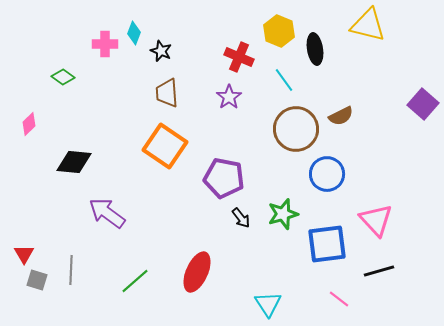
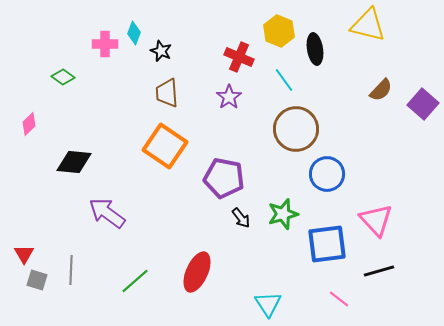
brown semicircle: moved 40 px right, 26 px up; rotated 20 degrees counterclockwise
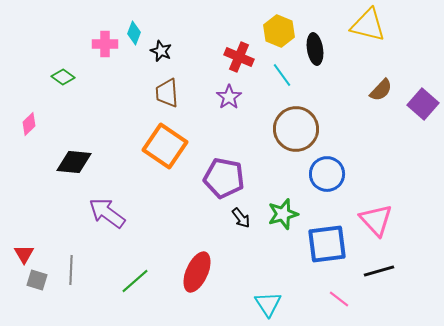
cyan line: moved 2 px left, 5 px up
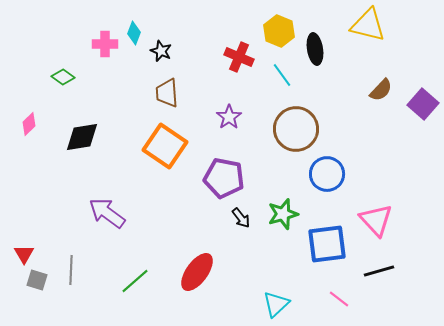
purple star: moved 20 px down
black diamond: moved 8 px right, 25 px up; rotated 15 degrees counterclockwise
red ellipse: rotated 12 degrees clockwise
cyan triangle: moved 8 px right; rotated 20 degrees clockwise
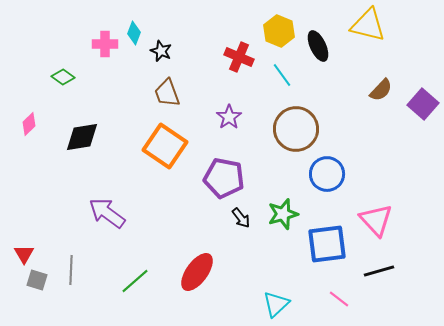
black ellipse: moved 3 px right, 3 px up; rotated 16 degrees counterclockwise
brown trapezoid: rotated 16 degrees counterclockwise
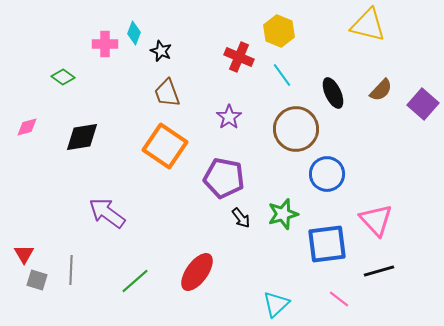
black ellipse: moved 15 px right, 47 px down
pink diamond: moved 2 px left, 3 px down; rotated 30 degrees clockwise
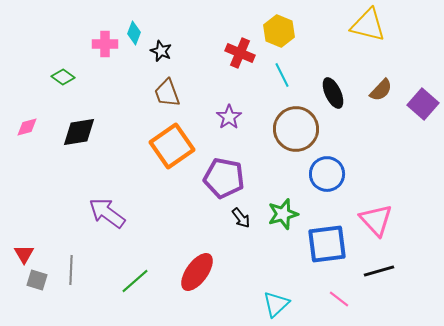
red cross: moved 1 px right, 4 px up
cyan line: rotated 10 degrees clockwise
black diamond: moved 3 px left, 5 px up
orange square: moved 7 px right; rotated 21 degrees clockwise
